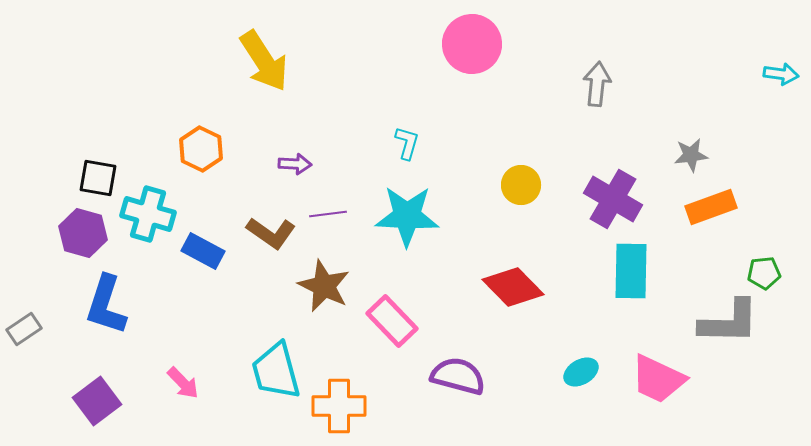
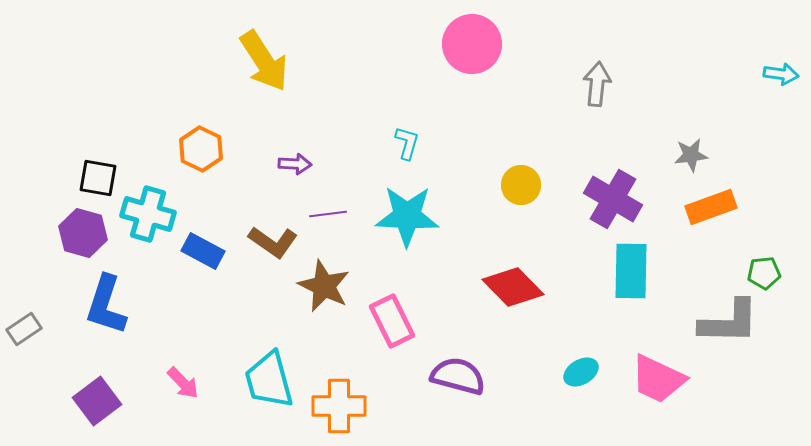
brown L-shape: moved 2 px right, 9 px down
pink rectangle: rotated 18 degrees clockwise
cyan trapezoid: moved 7 px left, 9 px down
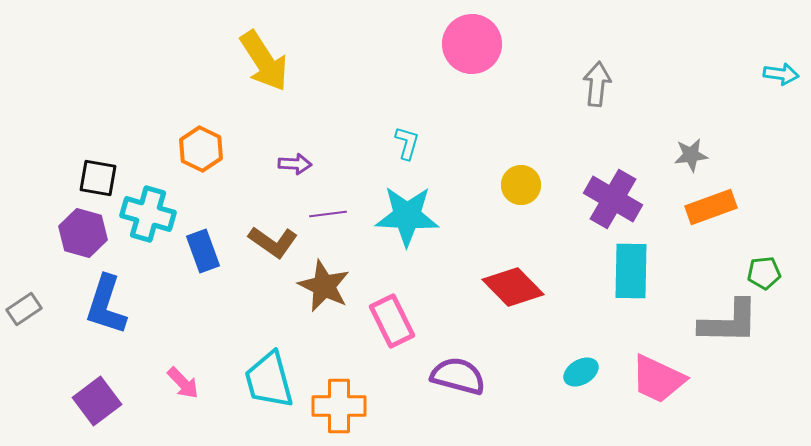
blue rectangle: rotated 42 degrees clockwise
gray rectangle: moved 20 px up
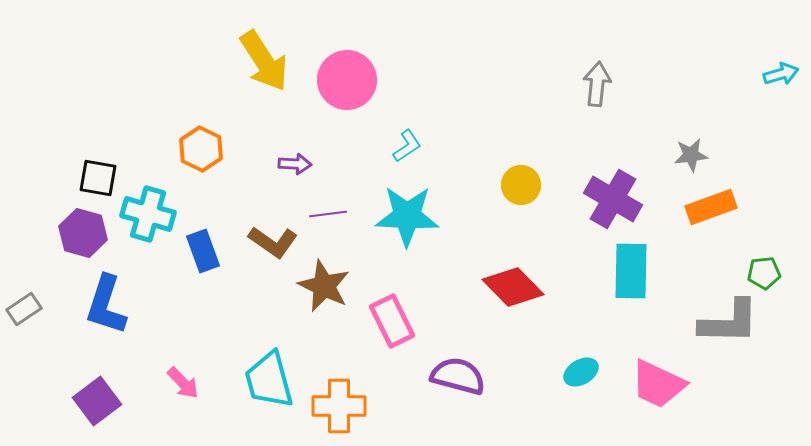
pink circle: moved 125 px left, 36 px down
cyan arrow: rotated 24 degrees counterclockwise
cyan L-shape: moved 3 px down; rotated 40 degrees clockwise
pink trapezoid: moved 5 px down
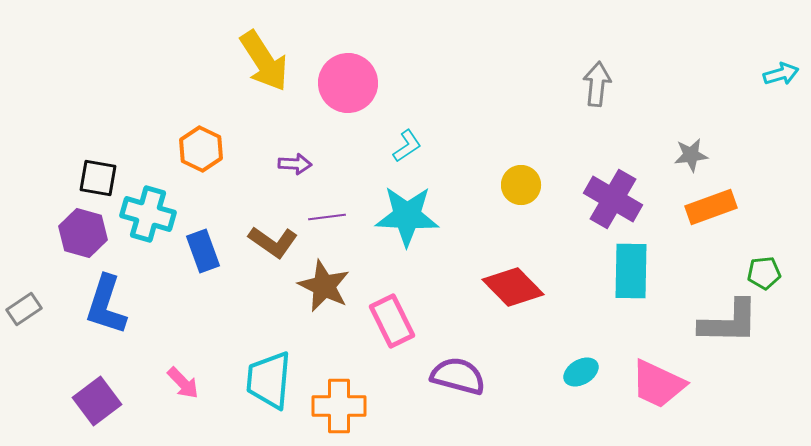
pink circle: moved 1 px right, 3 px down
purple line: moved 1 px left, 3 px down
cyan trapezoid: rotated 20 degrees clockwise
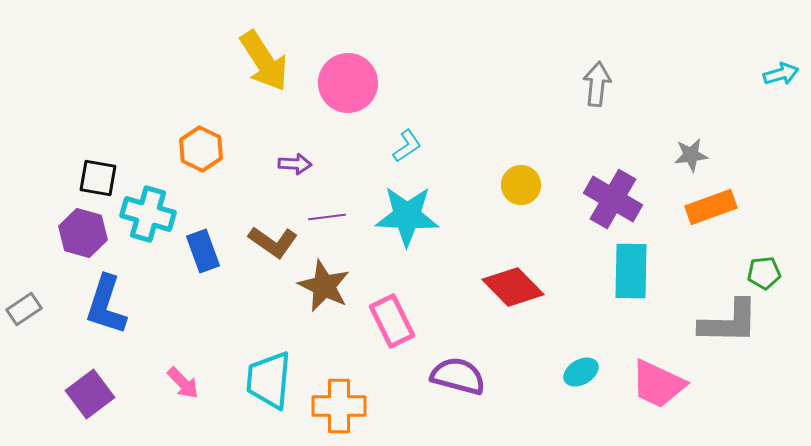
purple square: moved 7 px left, 7 px up
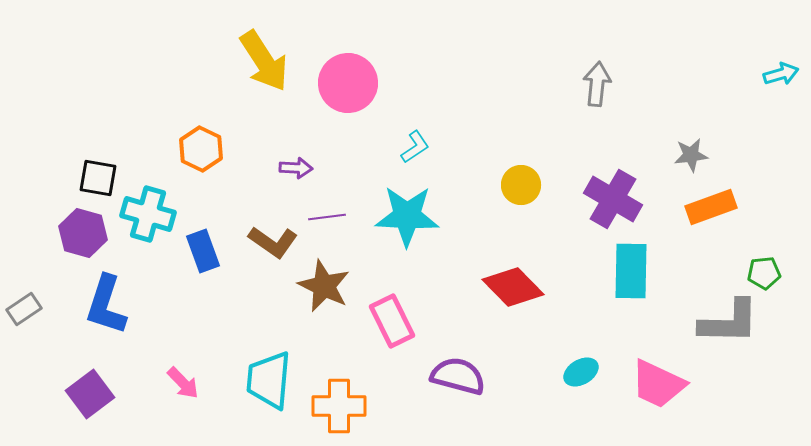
cyan L-shape: moved 8 px right, 1 px down
purple arrow: moved 1 px right, 4 px down
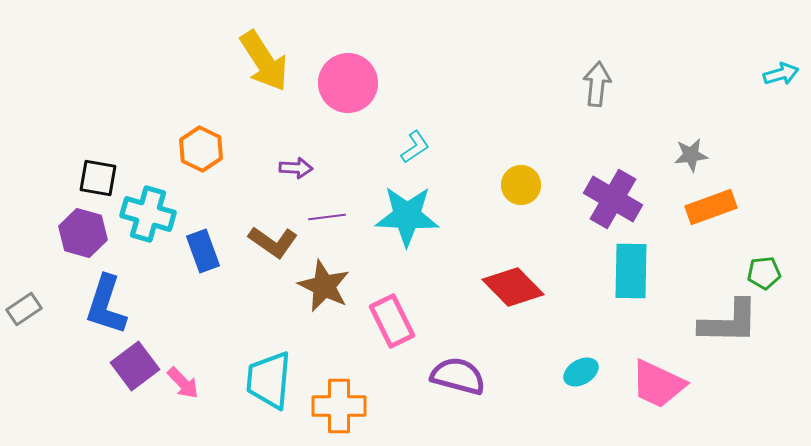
purple square: moved 45 px right, 28 px up
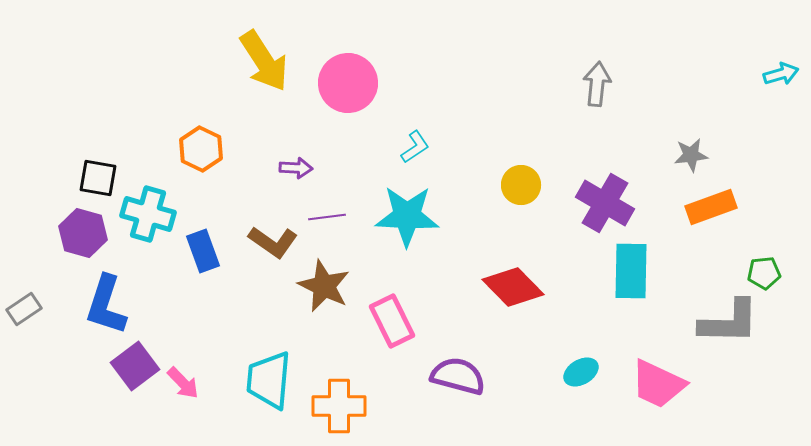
purple cross: moved 8 px left, 4 px down
